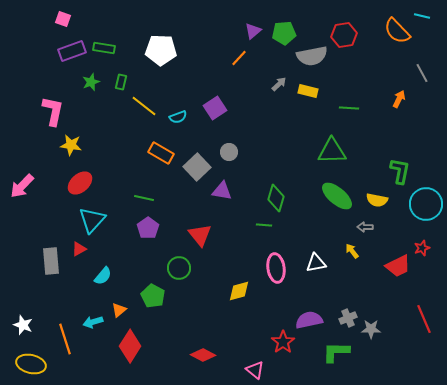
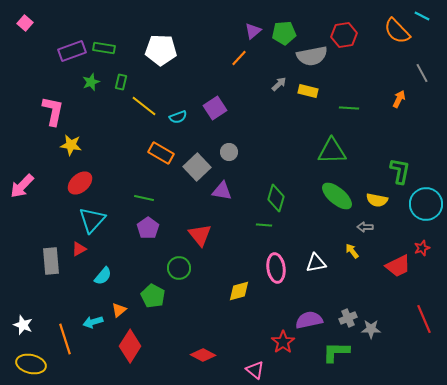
cyan line at (422, 16): rotated 14 degrees clockwise
pink square at (63, 19): moved 38 px left, 4 px down; rotated 21 degrees clockwise
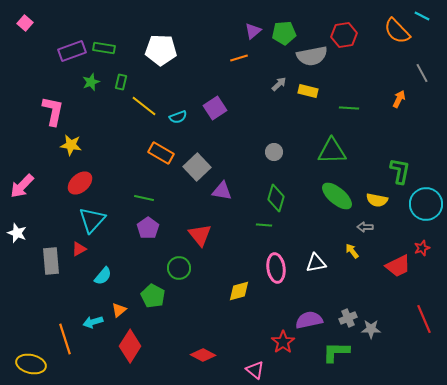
orange line at (239, 58): rotated 30 degrees clockwise
gray circle at (229, 152): moved 45 px right
white star at (23, 325): moved 6 px left, 92 px up
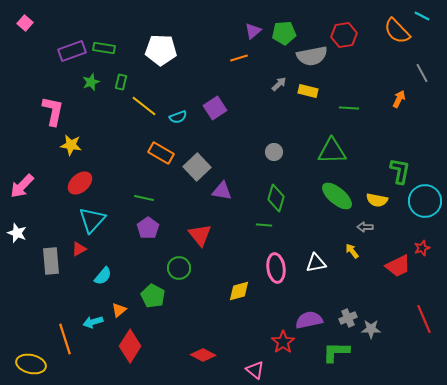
cyan circle at (426, 204): moved 1 px left, 3 px up
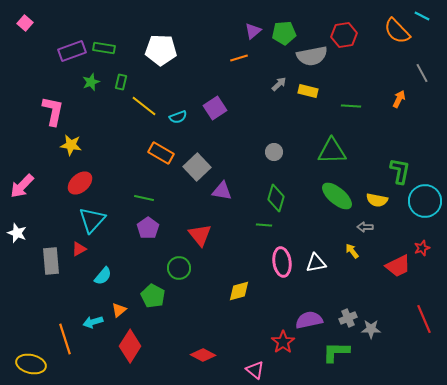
green line at (349, 108): moved 2 px right, 2 px up
pink ellipse at (276, 268): moved 6 px right, 6 px up
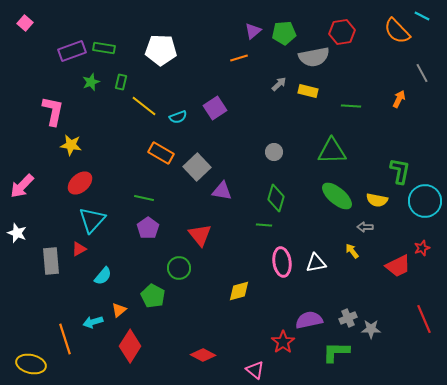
red hexagon at (344, 35): moved 2 px left, 3 px up
gray semicircle at (312, 56): moved 2 px right, 1 px down
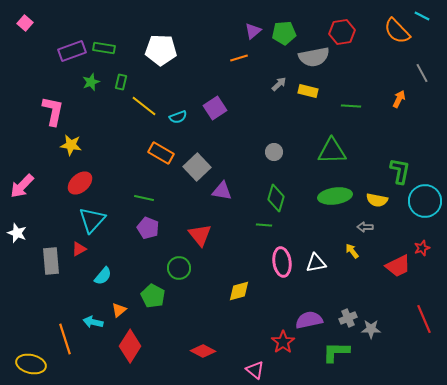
green ellipse at (337, 196): moved 2 px left; rotated 48 degrees counterclockwise
purple pentagon at (148, 228): rotated 15 degrees counterclockwise
cyan arrow at (93, 322): rotated 30 degrees clockwise
red diamond at (203, 355): moved 4 px up
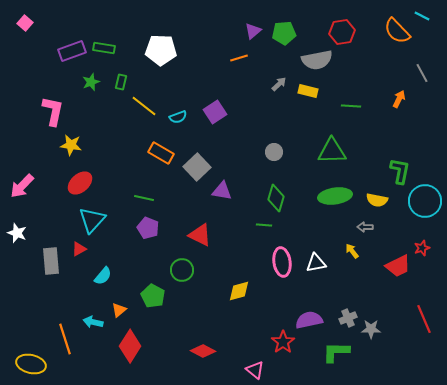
gray semicircle at (314, 57): moved 3 px right, 3 px down
purple square at (215, 108): moved 4 px down
red triangle at (200, 235): rotated 25 degrees counterclockwise
green circle at (179, 268): moved 3 px right, 2 px down
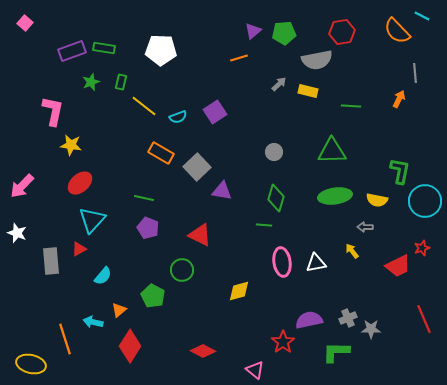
gray line at (422, 73): moved 7 px left; rotated 24 degrees clockwise
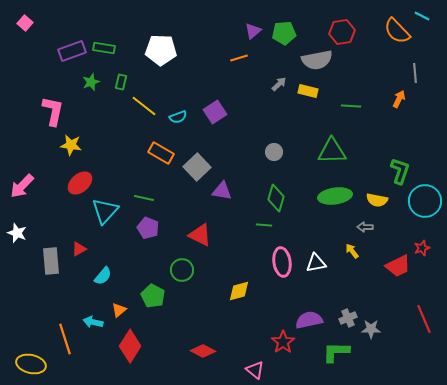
green L-shape at (400, 171): rotated 8 degrees clockwise
cyan triangle at (92, 220): moved 13 px right, 9 px up
